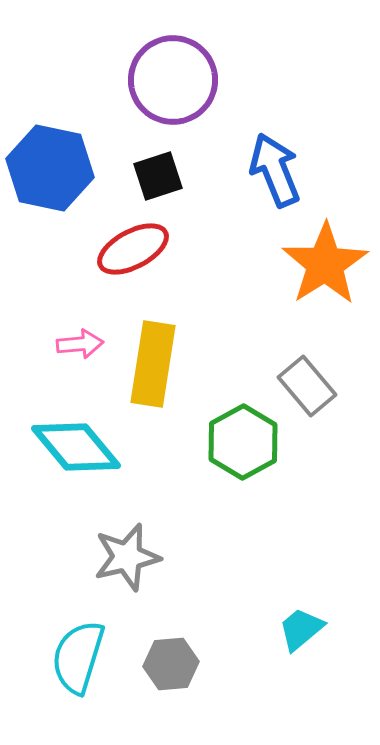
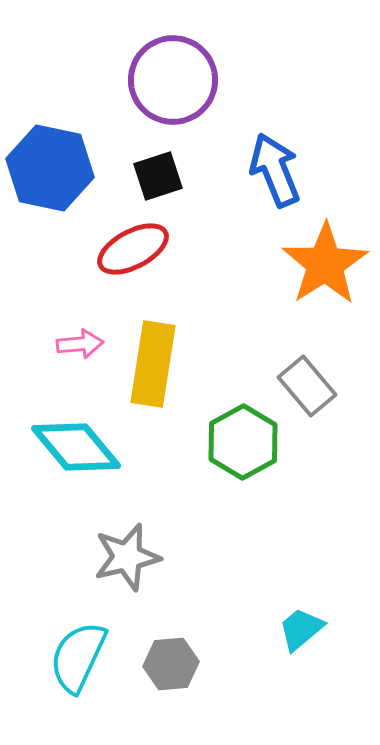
cyan semicircle: rotated 8 degrees clockwise
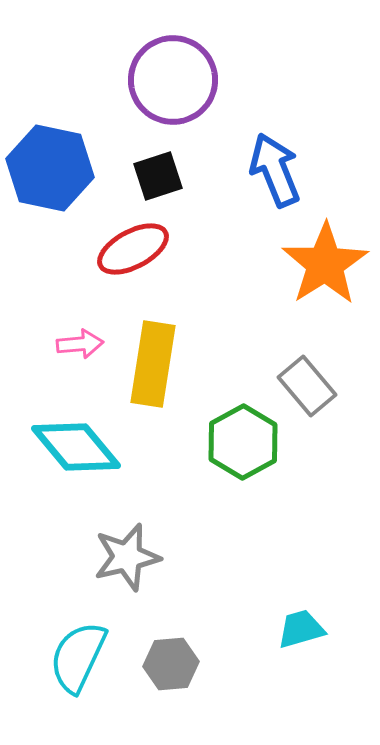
cyan trapezoid: rotated 24 degrees clockwise
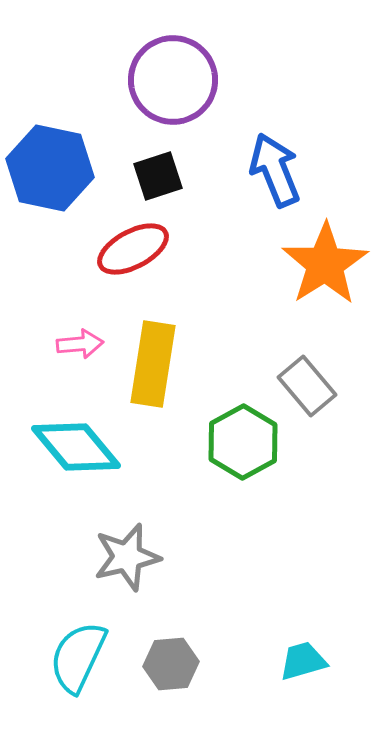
cyan trapezoid: moved 2 px right, 32 px down
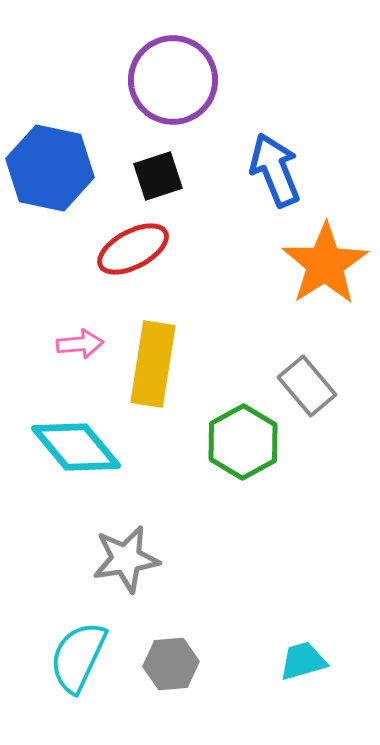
gray star: moved 1 px left, 2 px down; rotated 4 degrees clockwise
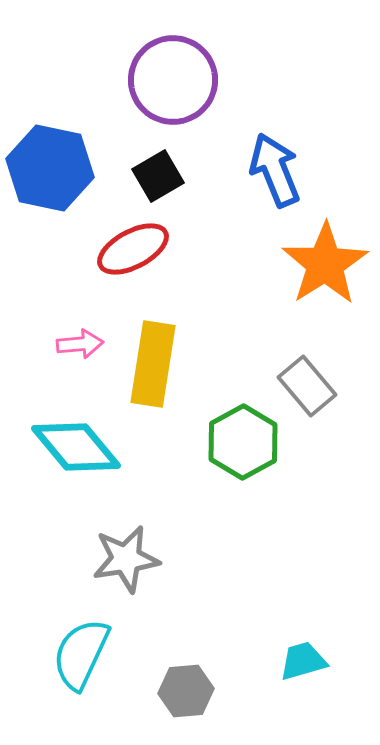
black square: rotated 12 degrees counterclockwise
cyan semicircle: moved 3 px right, 3 px up
gray hexagon: moved 15 px right, 27 px down
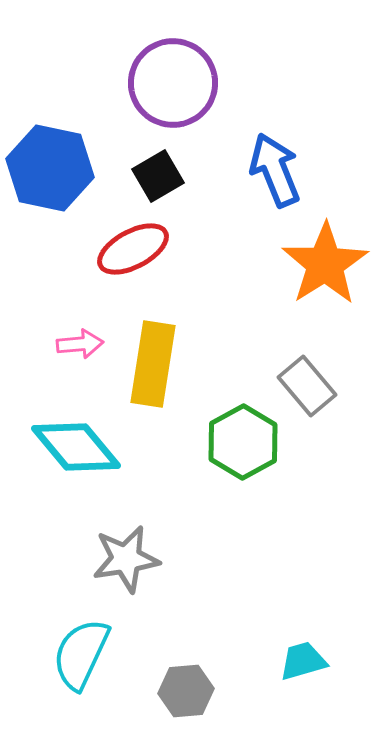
purple circle: moved 3 px down
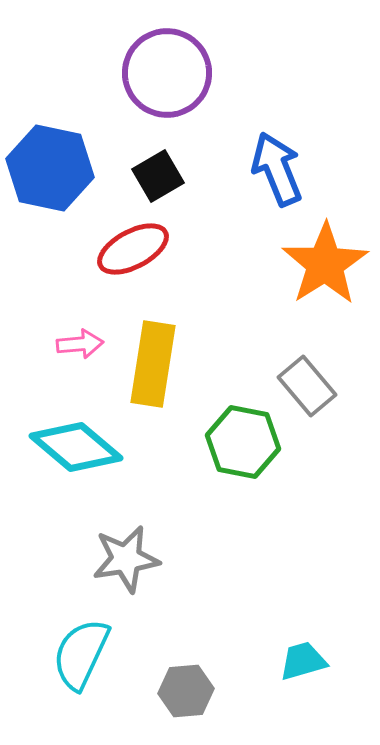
purple circle: moved 6 px left, 10 px up
blue arrow: moved 2 px right, 1 px up
green hexagon: rotated 20 degrees counterclockwise
cyan diamond: rotated 10 degrees counterclockwise
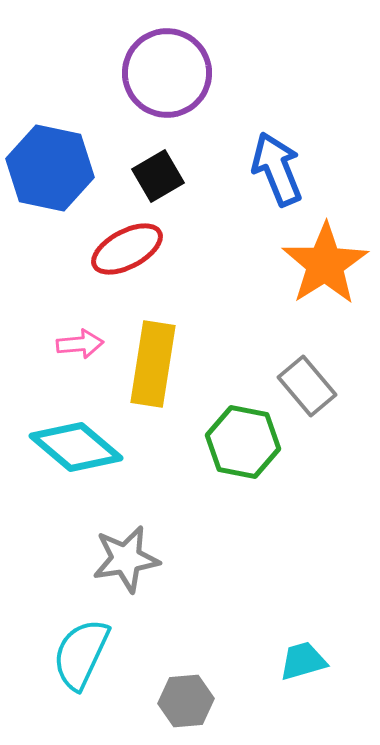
red ellipse: moved 6 px left
gray hexagon: moved 10 px down
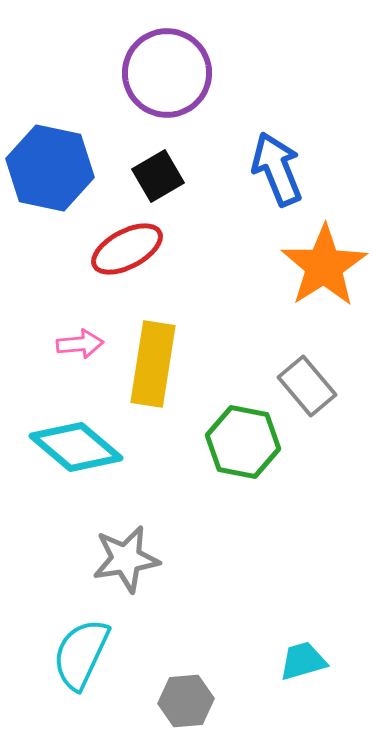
orange star: moved 1 px left, 2 px down
